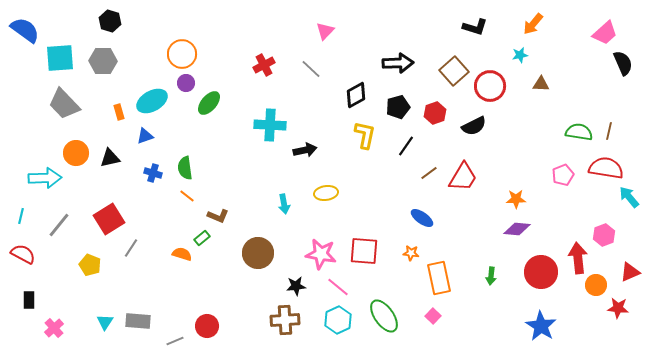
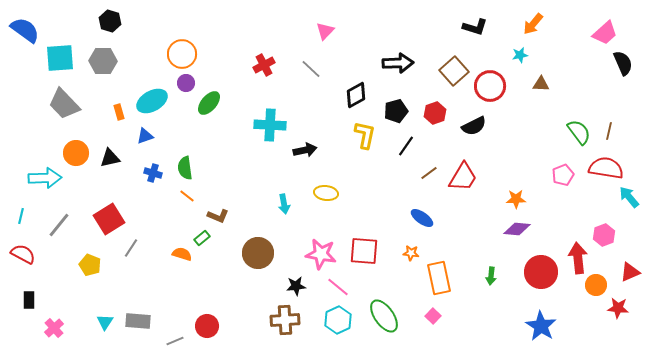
black pentagon at (398, 107): moved 2 px left, 4 px down
green semicircle at (579, 132): rotated 44 degrees clockwise
yellow ellipse at (326, 193): rotated 15 degrees clockwise
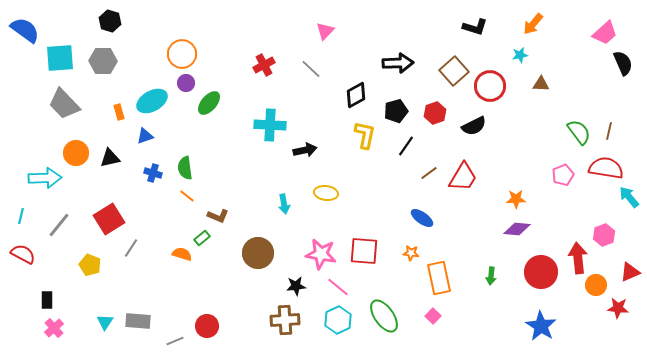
black rectangle at (29, 300): moved 18 px right
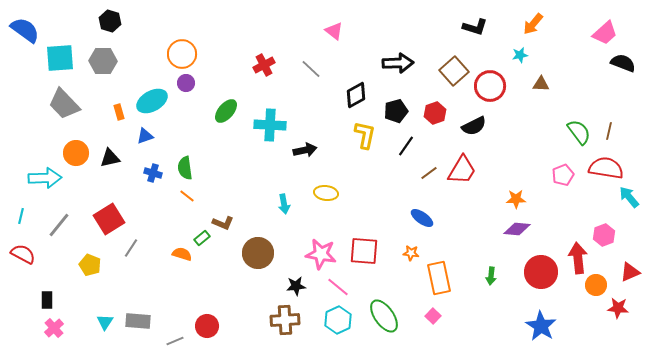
pink triangle at (325, 31): moved 9 px right; rotated 36 degrees counterclockwise
black semicircle at (623, 63): rotated 45 degrees counterclockwise
green ellipse at (209, 103): moved 17 px right, 8 px down
red trapezoid at (463, 177): moved 1 px left, 7 px up
brown L-shape at (218, 216): moved 5 px right, 7 px down
